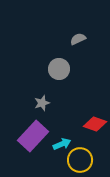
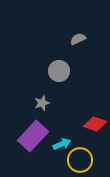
gray circle: moved 2 px down
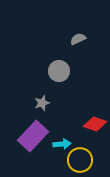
cyan arrow: rotated 18 degrees clockwise
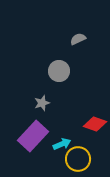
cyan arrow: rotated 18 degrees counterclockwise
yellow circle: moved 2 px left, 1 px up
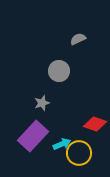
yellow circle: moved 1 px right, 6 px up
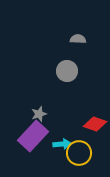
gray semicircle: rotated 28 degrees clockwise
gray circle: moved 8 px right
gray star: moved 3 px left, 11 px down
cyan arrow: rotated 18 degrees clockwise
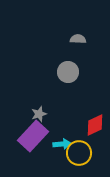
gray circle: moved 1 px right, 1 px down
red diamond: moved 1 px down; rotated 45 degrees counterclockwise
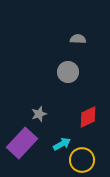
red diamond: moved 7 px left, 8 px up
purple rectangle: moved 11 px left, 7 px down
cyan arrow: rotated 24 degrees counterclockwise
yellow circle: moved 3 px right, 7 px down
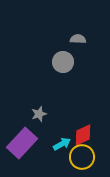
gray circle: moved 5 px left, 10 px up
red diamond: moved 5 px left, 18 px down
yellow circle: moved 3 px up
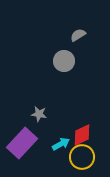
gray semicircle: moved 4 px up; rotated 35 degrees counterclockwise
gray circle: moved 1 px right, 1 px up
gray star: rotated 28 degrees clockwise
red diamond: moved 1 px left
cyan arrow: moved 1 px left
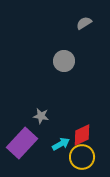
gray semicircle: moved 6 px right, 12 px up
gray star: moved 2 px right, 2 px down
